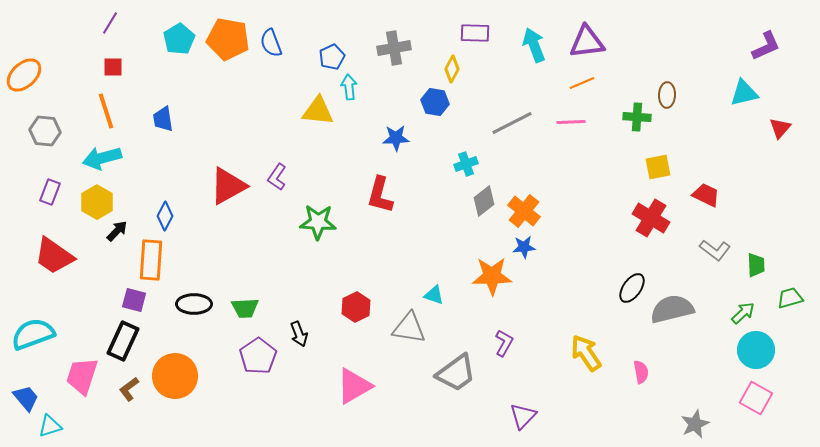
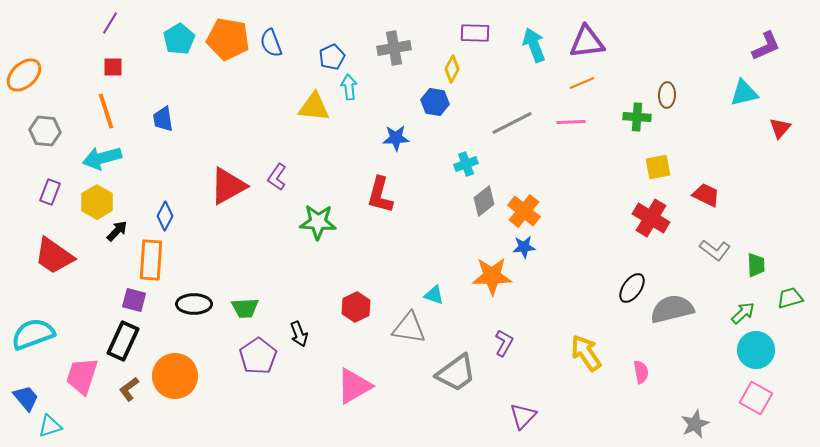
yellow triangle at (318, 111): moved 4 px left, 4 px up
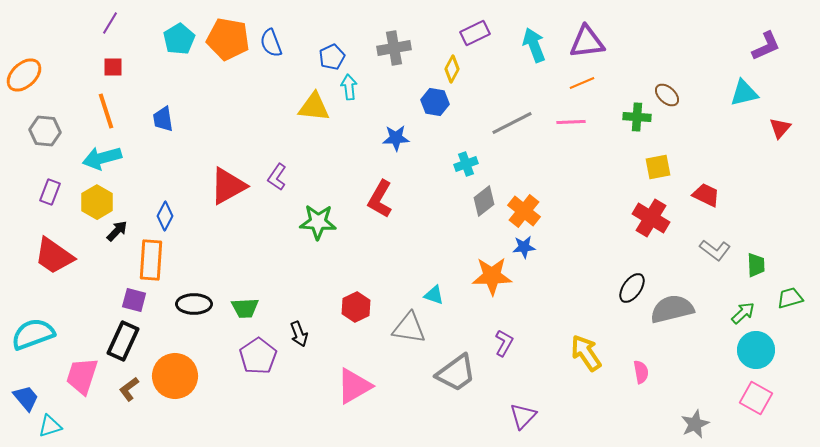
purple rectangle at (475, 33): rotated 28 degrees counterclockwise
brown ellipse at (667, 95): rotated 50 degrees counterclockwise
red L-shape at (380, 195): moved 4 px down; rotated 15 degrees clockwise
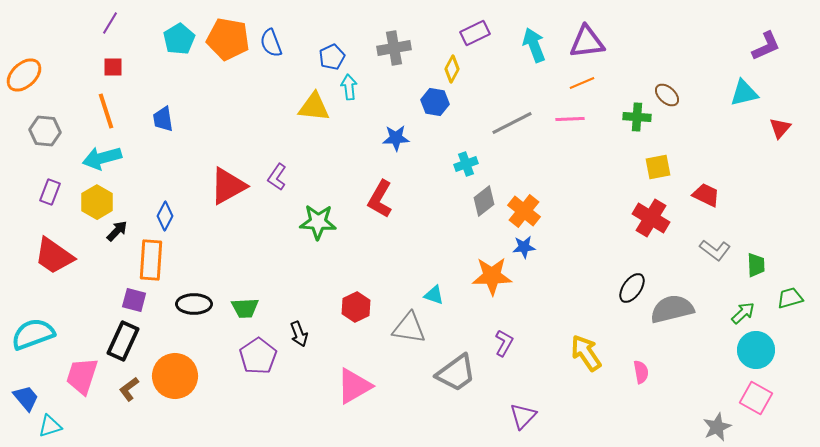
pink line at (571, 122): moved 1 px left, 3 px up
gray star at (695, 424): moved 22 px right, 3 px down
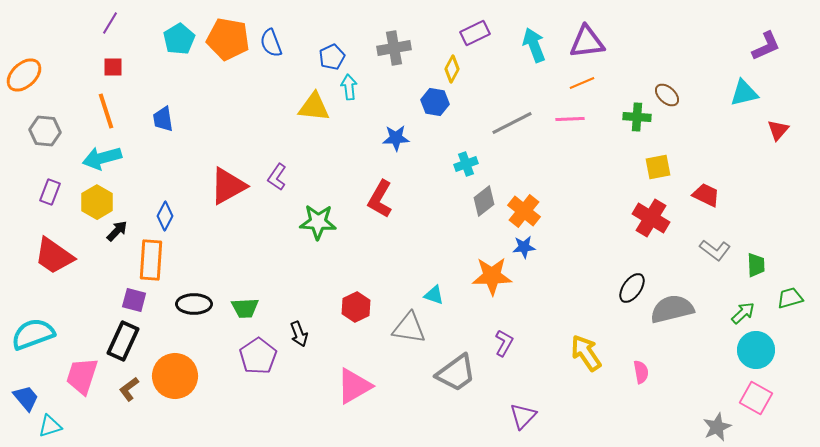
red triangle at (780, 128): moved 2 px left, 2 px down
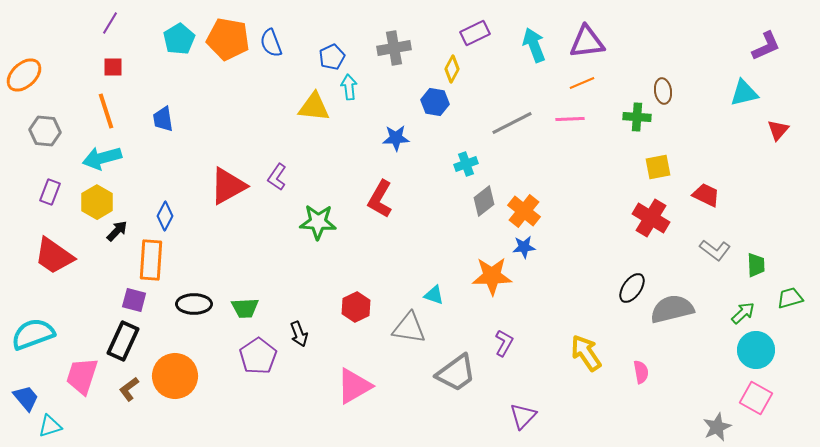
brown ellipse at (667, 95): moved 4 px left, 4 px up; rotated 40 degrees clockwise
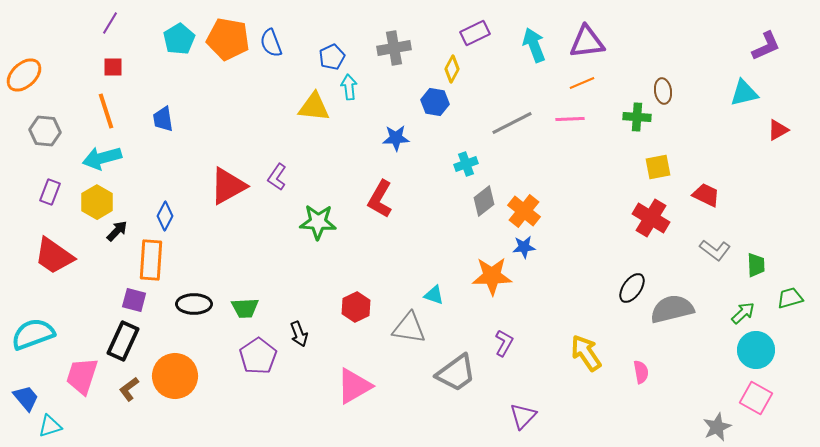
red triangle at (778, 130): rotated 20 degrees clockwise
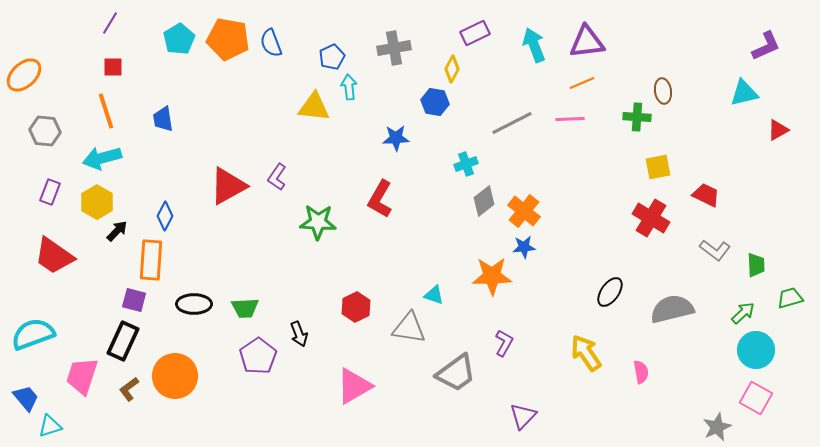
black ellipse at (632, 288): moved 22 px left, 4 px down
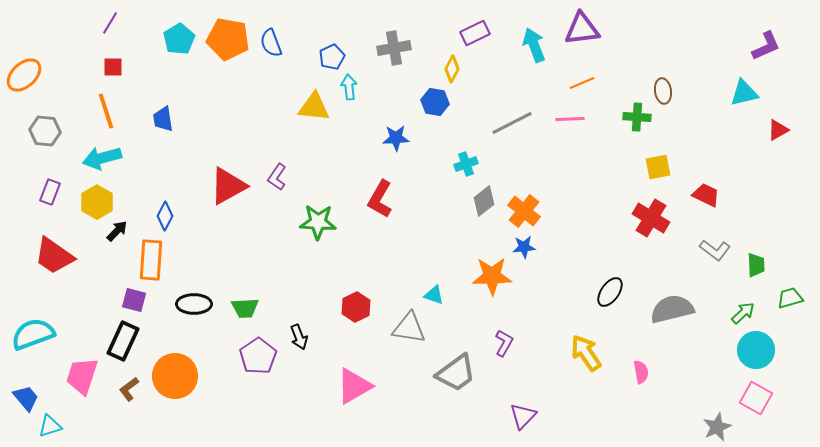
purple triangle at (587, 42): moved 5 px left, 13 px up
black arrow at (299, 334): moved 3 px down
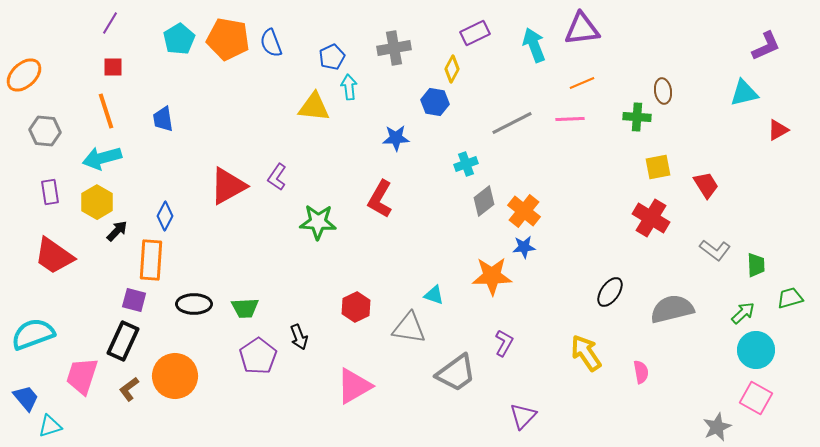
purple rectangle at (50, 192): rotated 30 degrees counterclockwise
red trapezoid at (706, 195): moved 10 px up; rotated 32 degrees clockwise
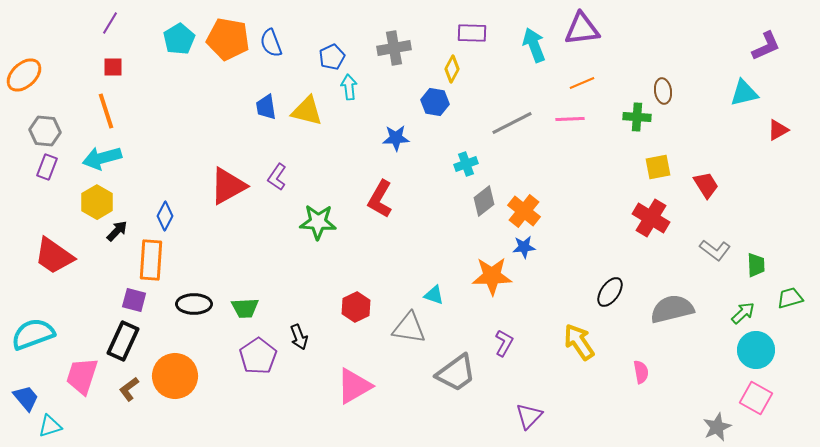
purple rectangle at (475, 33): moved 3 px left; rotated 28 degrees clockwise
yellow triangle at (314, 107): moved 7 px left, 4 px down; rotated 8 degrees clockwise
blue trapezoid at (163, 119): moved 103 px right, 12 px up
purple rectangle at (50, 192): moved 3 px left, 25 px up; rotated 30 degrees clockwise
yellow arrow at (586, 353): moved 7 px left, 11 px up
purple triangle at (523, 416): moved 6 px right
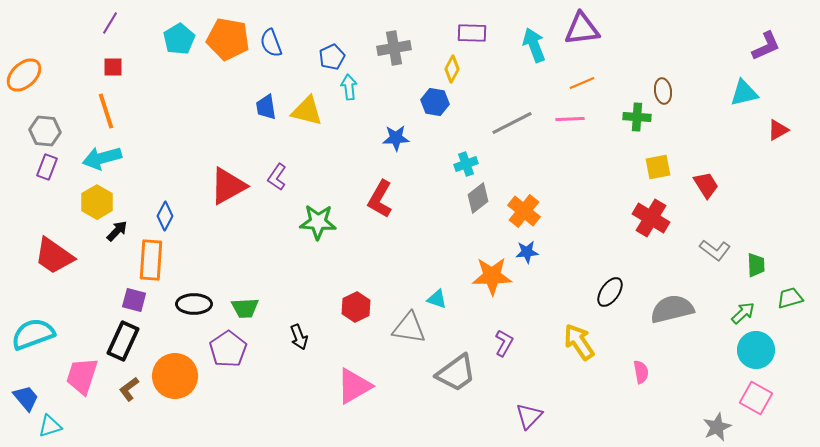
gray diamond at (484, 201): moved 6 px left, 3 px up
blue star at (524, 247): moved 3 px right, 5 px down
cyan triangle at (434, 295): moved 3 px right, 4 px down
purple pentagon at (258, 356): moved 30 px left, 7 px up
